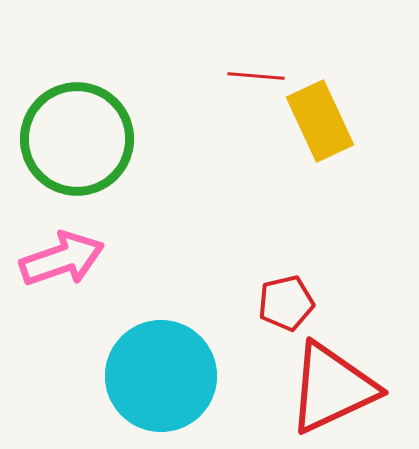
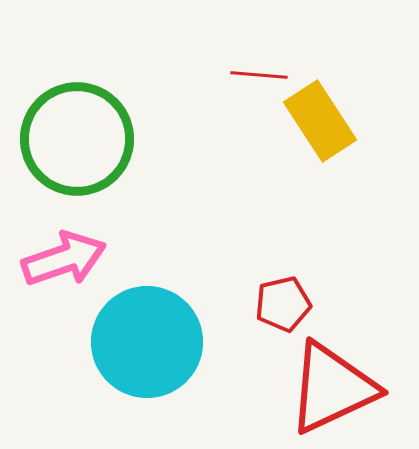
red line: moved 3 px right, 1 px up
yellow rectangle: rotated 8 degrees counterclockwise
pink arrow: moved 2 px right
red pentagon: moved 3 px left, 1 px down
cyan circle: moved 14 px left, 34 px up
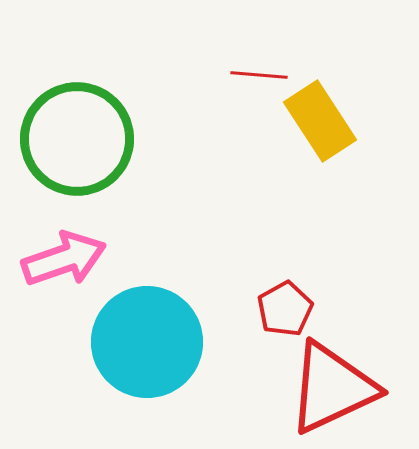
red pentagon: moved 2 px right, 5 px down; rotated 16 degrees counterclockwise
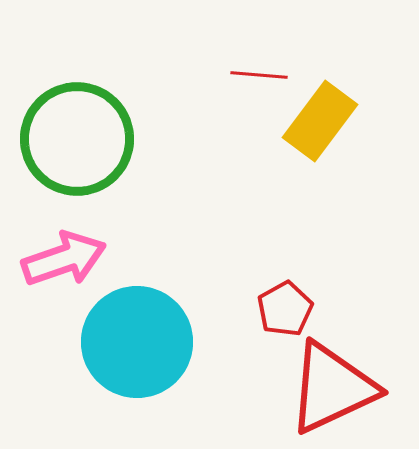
yellow rectangle: rotated 70 degrees clockwise
cyan circle: moved 10 px left
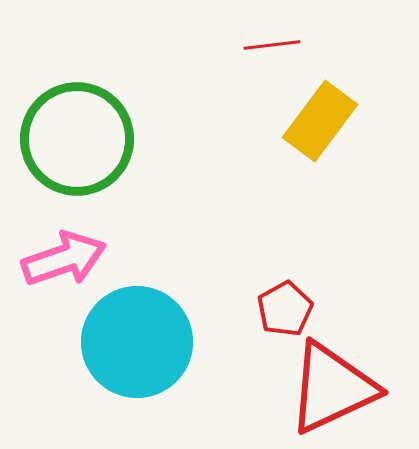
red line: moved 13 px right, 30 px up; rotated 12 degrees counterclockwise
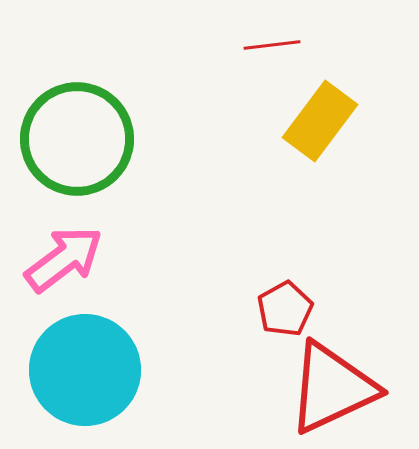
pink arrow: rotated 18 degrees counterclockwise
cyan circle: moved 52 px left, 28 px down
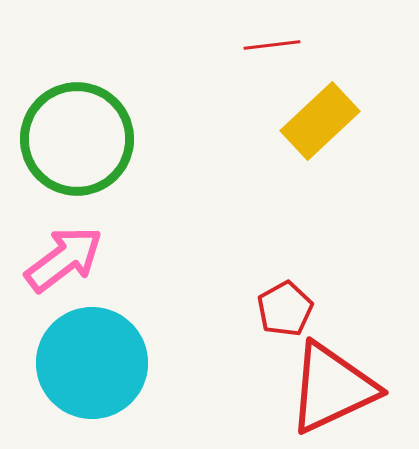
yellow rectangle: rotated 10 degrees clockwise
cyan circle: moved 7 px right, 7 px up
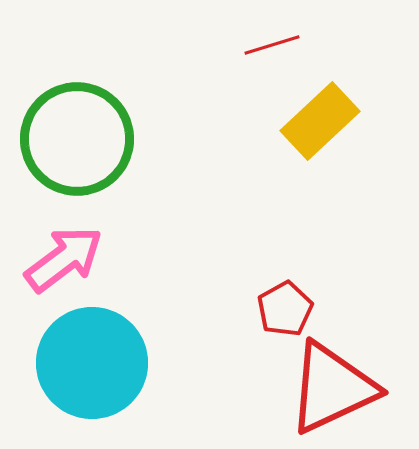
red line: rotated 10 degrees counterclockwise
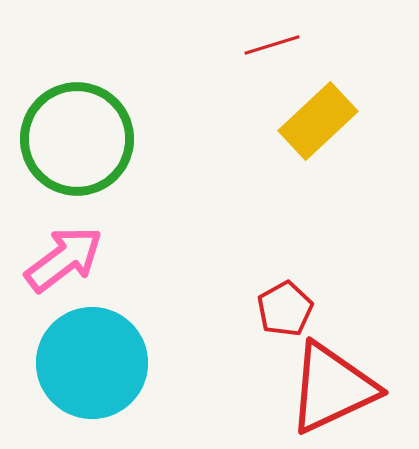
yellow rectangle: moved 2 px left
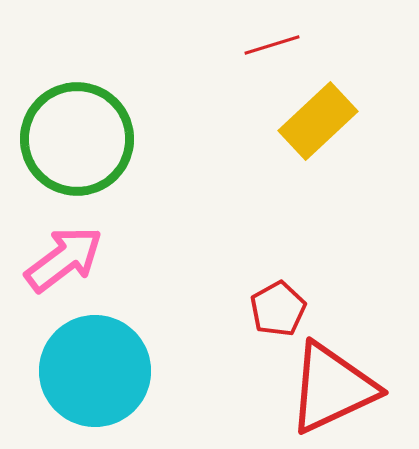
red pentagon: moved 7 px left
cyan circle: moved 3 px right, 8 px down
